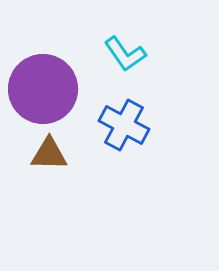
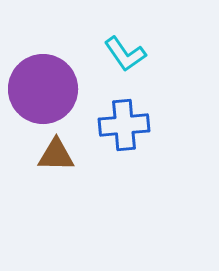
blue cross: rotated 33 degrees counterclockwise
brown triangle: moved 7 px right, 1 px down
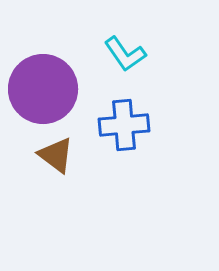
brown triangle: rotated 36 degrees clockwise
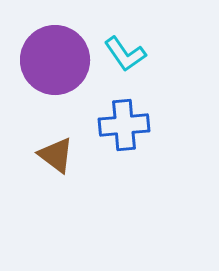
purple circle: moved 12 px right, 29 px up
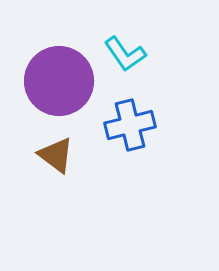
purple circle: moved 4 px right, 21 px down
blue cross: moved 6 px right; rotated 9 degrees counterclockwise
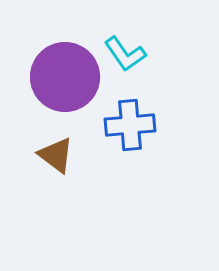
purple circle: moved 6 px right, 4 px up
blue cross: rotated 9 degrees clockwise
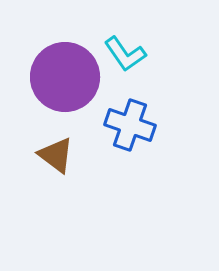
blue cross: rotated 24 degrees clockwise
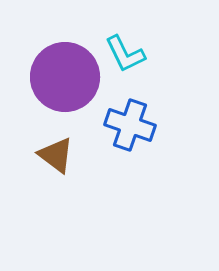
cyan L-shape: rotated 9 degrees clockwise
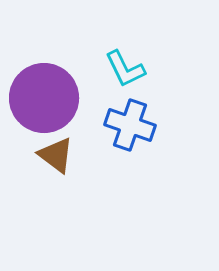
cyan L-shape: moved 15 px down
purple circle: moved 21 px left, 21 px down
